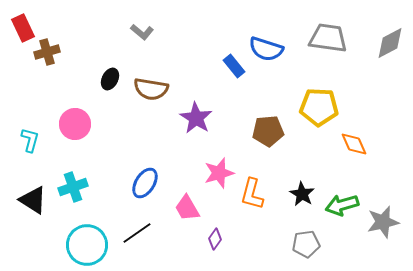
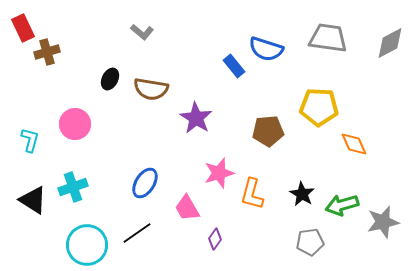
gray pentagon: moved 4 px right, 2 px up
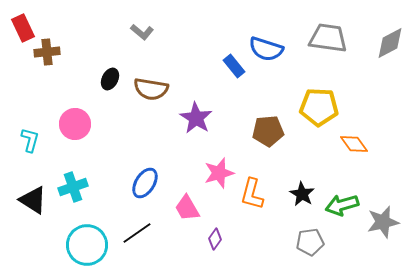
brown cross: rotated 10 degrees clockwise
orange diamond: rotated 12 degrees counterclockwise
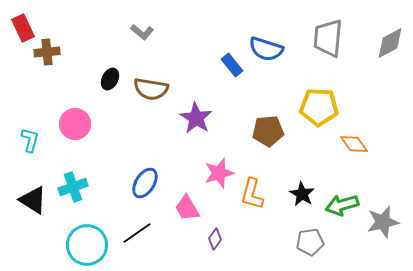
gray trapezoid: rotated 93 degrees counterclockwise
blue rectangle: moved 2 px left, 1 px up
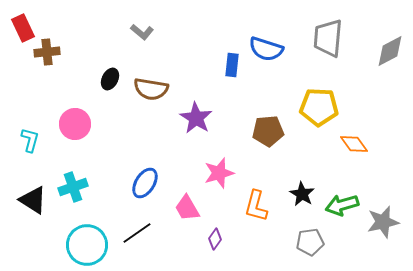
gray diamond: moved 8 px down
blue rectangle: rotated 45 degrees clockwise
orange L-shape: moved 4 px right, 12 px down
